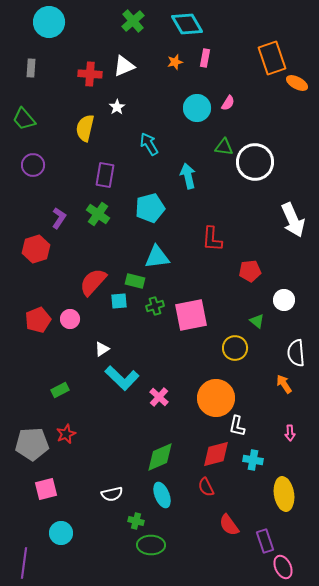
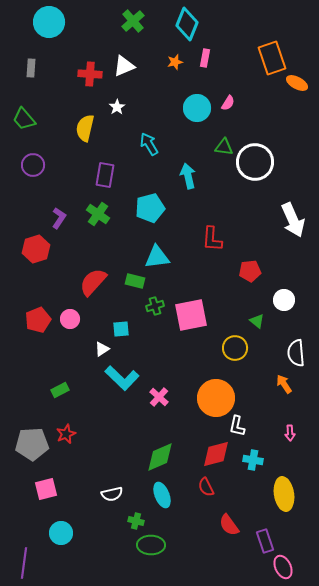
cyan diamond at (187, 24): rotated 52 degrees clockwise
cyan square at (119, 301): moved 2 px right, 28 px down
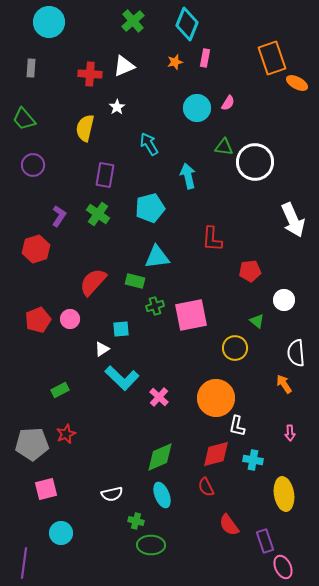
purple L-shape at (59, 218): moved 2 px up
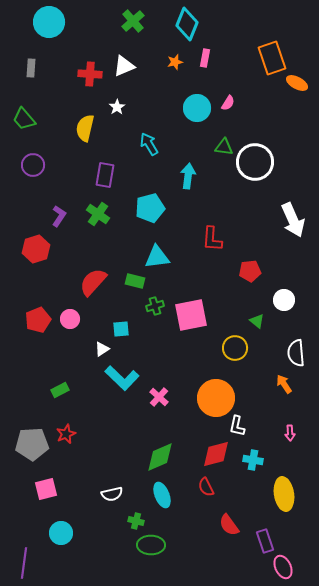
cyan arrow at (188, 176): rotated 20 degrees clockwise
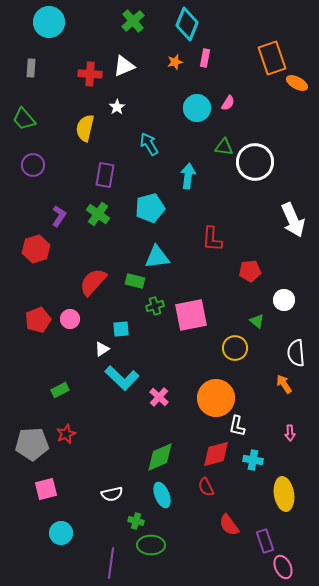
purple line at (24, 563): moved 87 px right
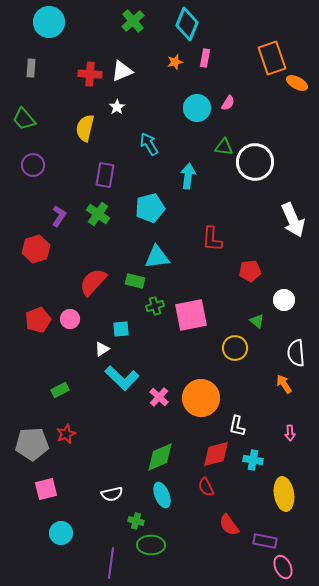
white triangle at (124, 66): moved 2 px left, 5 px down
orange circle at (216, 398): moved 15 px left
purple rectangle at (265, 541): rotated 60 degrees counterclockwise
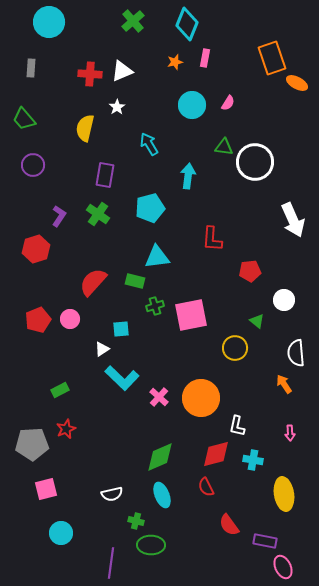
cyan circle at (197, 108): moved 5 px left, 3 px up
red star at (66, 434): moved 5 px up
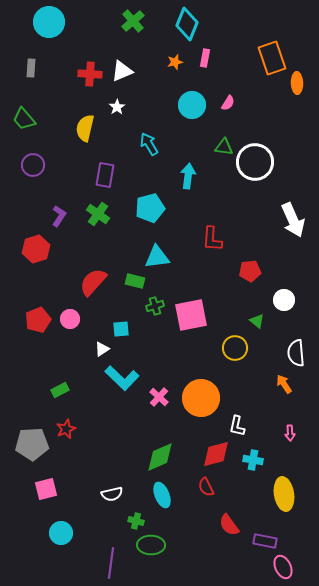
orange ellipse at (297, 83): rotated 60 degrees clockwise
